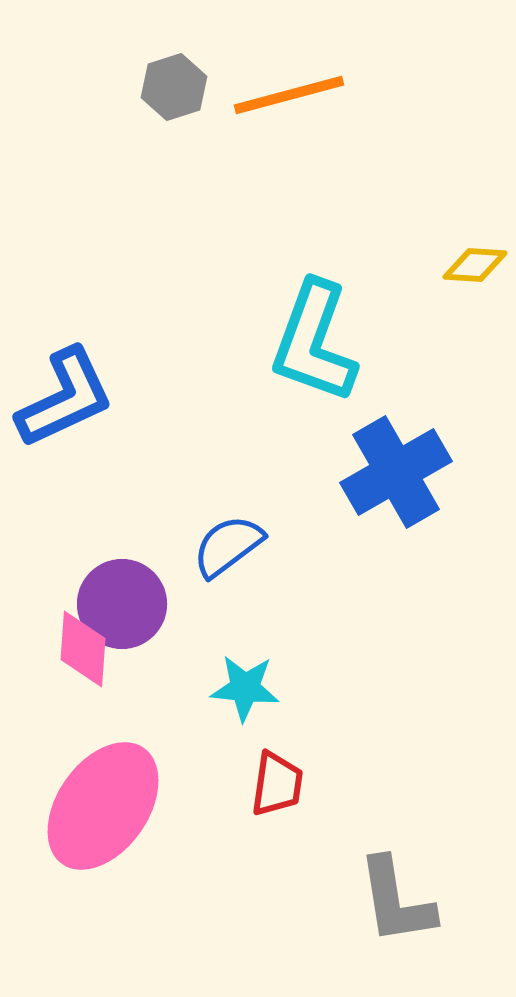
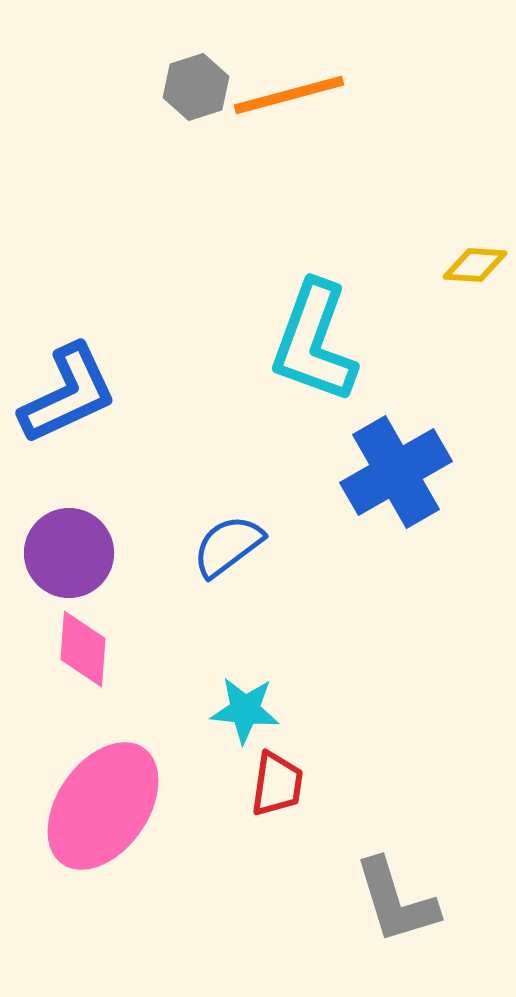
gray hexagon: moved 22 px right
blue L-shape: moved 3 px right, 4 px up
purple circle: moved 53 px left, 51 px up
cyan star: moved 22 px down
gray L-shape: rotated 8 degrees counterclockwise
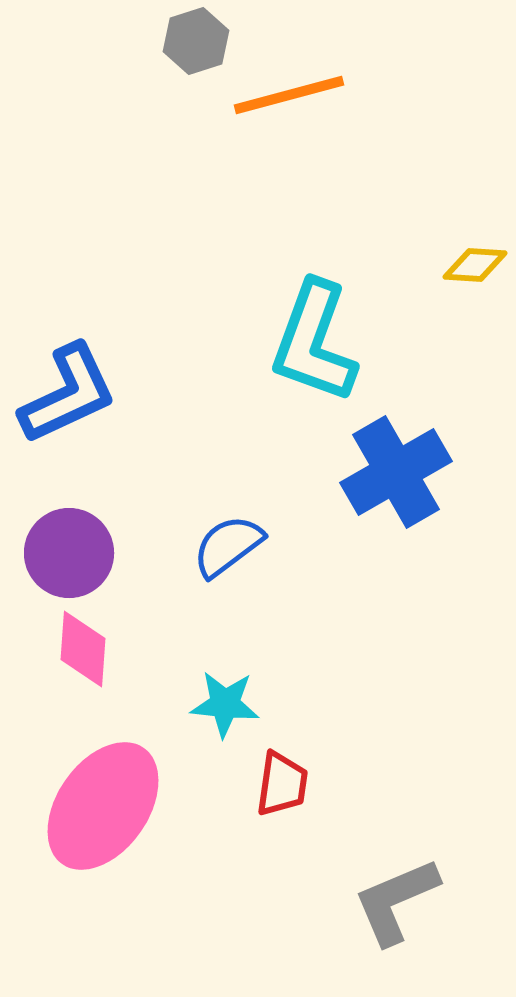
gray hexagon: moved 46 px up
cyan star: moved 20 px left, 6 px up
red trapezoid: moved 5 px right
gray L-shape: rotated 84 degrees clockwise
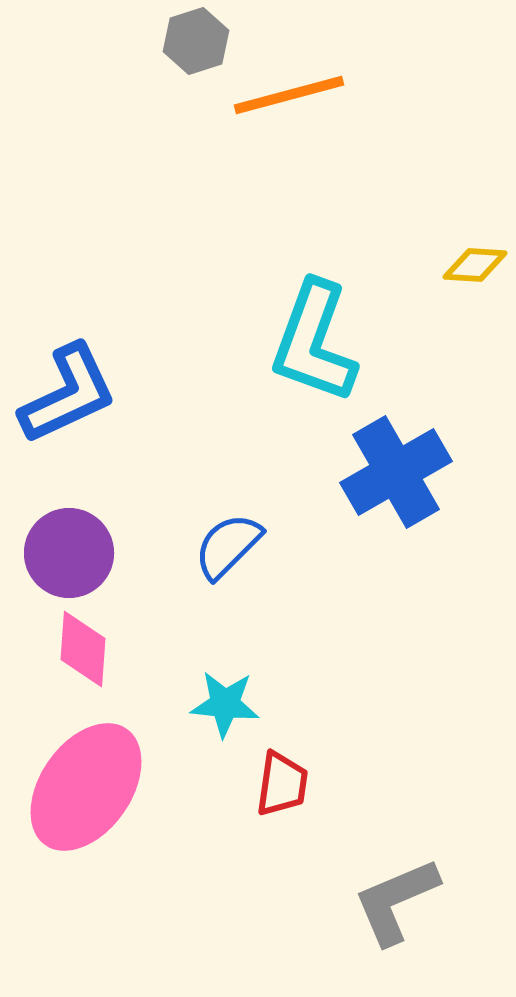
blue semicircle: rotated 8 degrees counterclockwise
pink ellipse: moved 17 px left, 19 px up
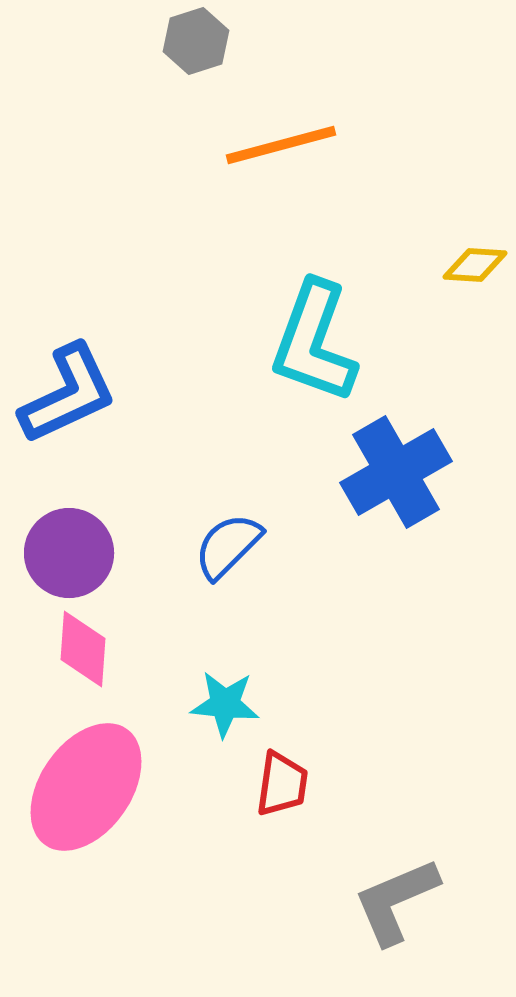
orange line: moved 8 px left, 50 px down
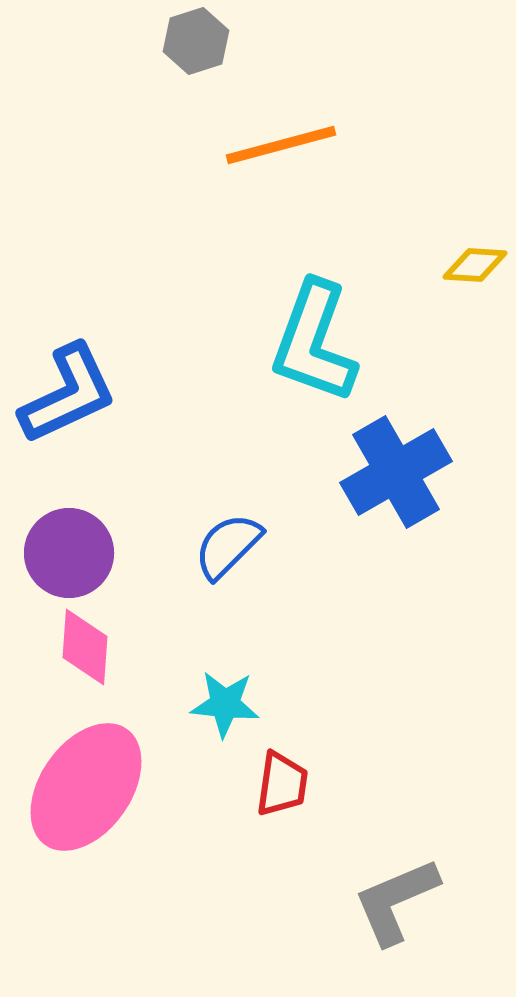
pink diamond: moved 2 px right, 2 px up
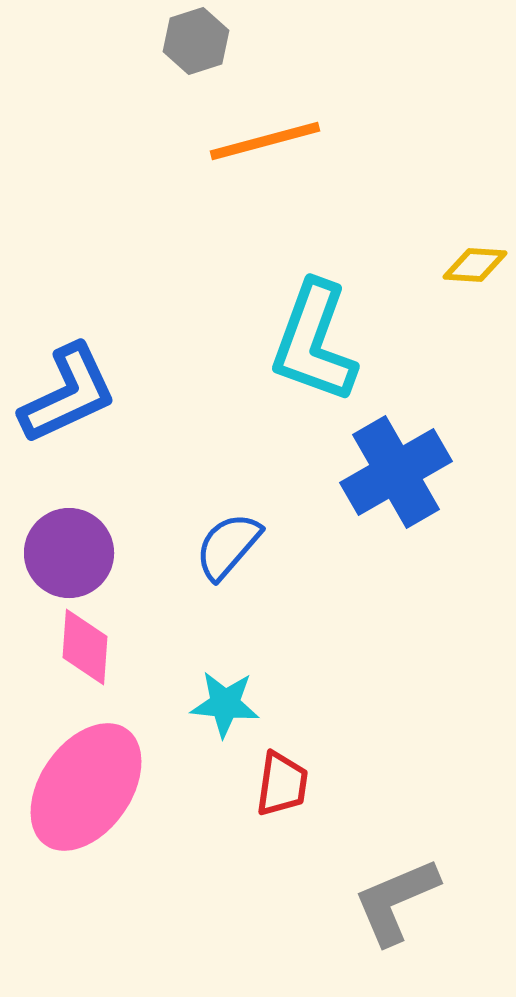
orange line: moved 16 px left, 4 px up
blue semicircle: rotated 4 degrees counterclockwise
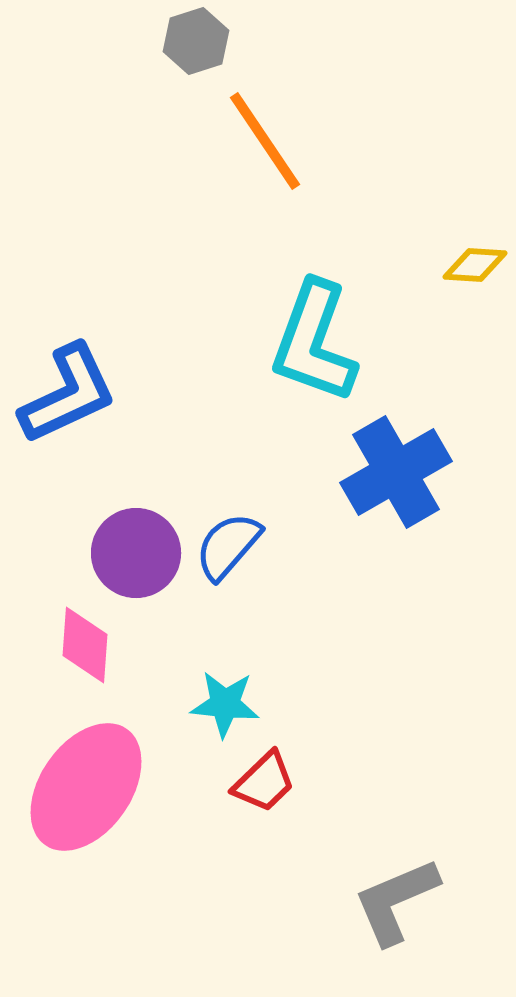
orange line: rotated 71 degrees clockwise
purple circle: moved 67 px right
pink diamond: moved 2 px up
red trapezoid: moved 18 px left, 2 px up; rotated 38 degrees clockwise
